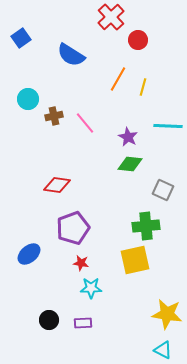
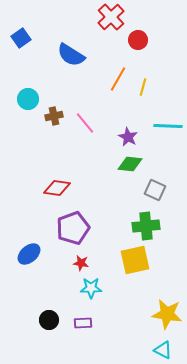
red diamond: moved 3 px down
gray square: moved 8 px left
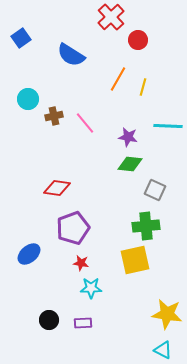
purple star: rotated 18 degrees counterclockwise
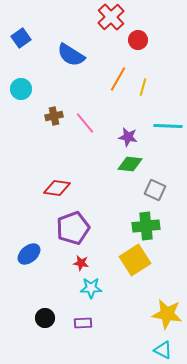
cyan circle: moved 7 px left, 10 px up
yellow square: rotated 20 degrees counterclockwise
black circle: moved 4 px left, 2 px up
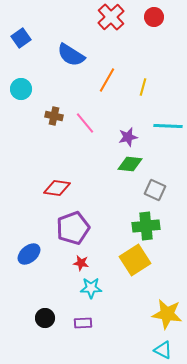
red circle: moved 16 px right, 23 px up
orange line: moved 11 px left, 1 px down
brown cross: rotated 24 degrees clockwise
purple star: rotated 24 degrees counterclockwise
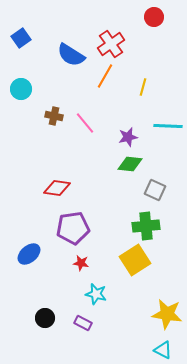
red cross: moved 27 px down; rotated 8 degrees clockwise
orange line: moved 2 px left, 4 px up
purple pentagon: rotated 12 degrees clockwise
cyan star: moved 5 px right, 6 px down; rotated 15 degrees clockwise
purple rectangle: rotated 30 degrees clockwise
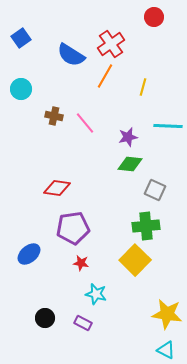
yellow square: rotated 12 degrees counterclockwise
cyan triangle: moved 3 px right
